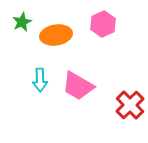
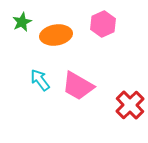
cyan arrow: rotated 145 degrees clockwise
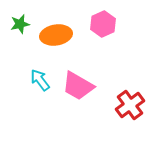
green star: moved 2 px left, 2 px down; rotated 12 degrees clockwise
red cross: rotated 8 degrees clockwise
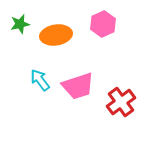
pink trapezoid: rotated 48 degrees counterclockwise
red cross: moved 9 px left, 3 px up
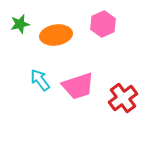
red cross: moved 2 px right, 4 px up
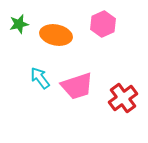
green star: moved 1 px left
orange ellipse: rotated 20 degrees clockwise
cyan arrow: moved 2 px up
pink trapezoid: moved 1 px left
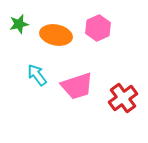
pink hexagon: moved 5 px left, 4 px down
cyan arrow: moved 3 px left, 3 px up
